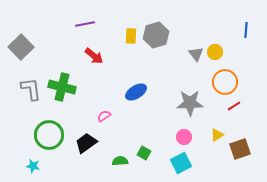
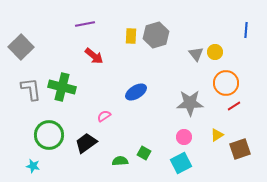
orange circle: moved 1 px right, 1 px down
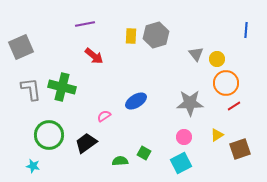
gray square: rotated 20 degrees clockwise
yellow circle: moved 2 px right, 7 px down
blue ellipse: moved 9 px down
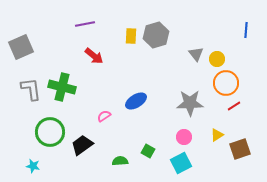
green circle: moved 1 px right, 3 px up
black trapezoid: moved 4 px left, 2 px down
green square: moved 4 px right, 2 px up
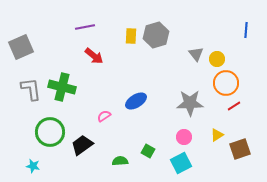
purple line: moved 3 px down
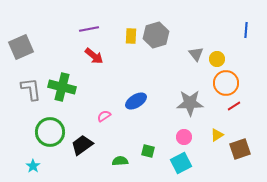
purple line: moved 4 px right, 2 px down
green square: rotated 16 degrees counterclockwise
cyan star: rotated 24 degrees clockwise
